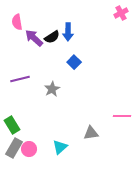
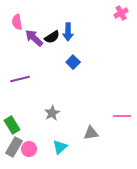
blue square: moved 1 px left
gray star: moved 24 px down
gray rectangle: moved 1 px up
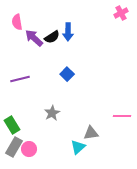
blue square: moved 6 px left, 12 px down
cyan triangle: moved 18 px right
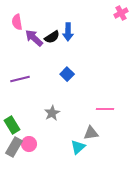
pink line: moved 17 px left, 7 px up
pink circle: moved 5 px up
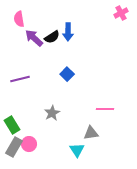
pink semicircle: moved 2 px right, 3 px up
cyan triangle: moved 1 px left, 3 px down; rotated 21 degrees counterclockwise
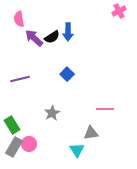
pink cross: moved 2 px left, 2 px up
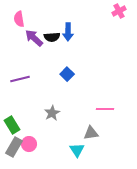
black semicircle: rotated 28 degrees clockwise
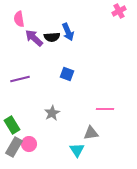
blue arrow: rotated 24 degrees counterclockwise
blue square: rotated 24 degrees counterclockwise
